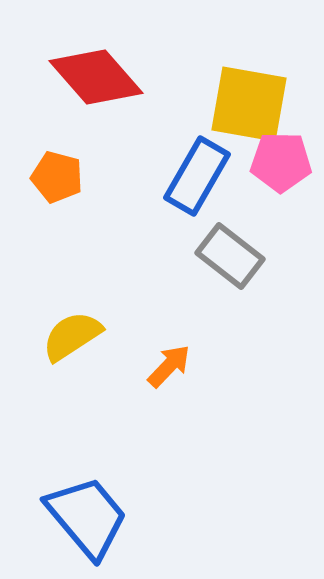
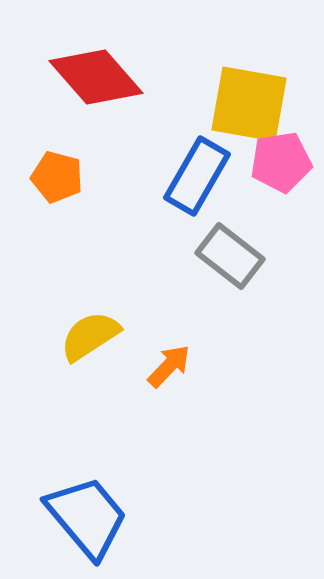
pink pentagon: rotated 10 degrees counterclockwise
yellow semicircle: moved 18 px right
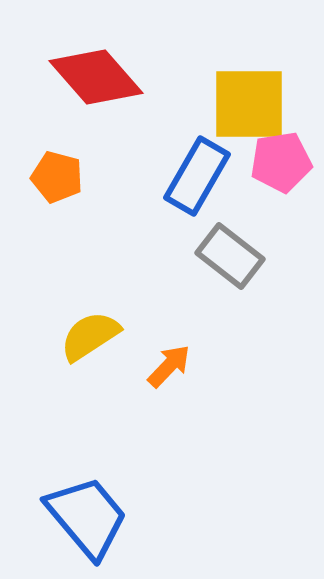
yellow square: rotated 10 degrees counterclockwise
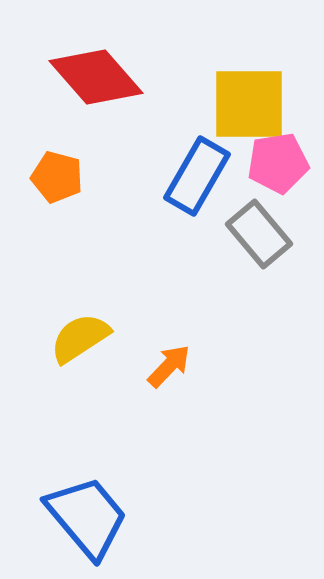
pink pentagon: moved 3 px left, 1 px down
gray rectangle: moved 29 px right, 22 px up; rotated 12 degrees clockwise
yellow semicircle: moved 10 px left, 2 px down
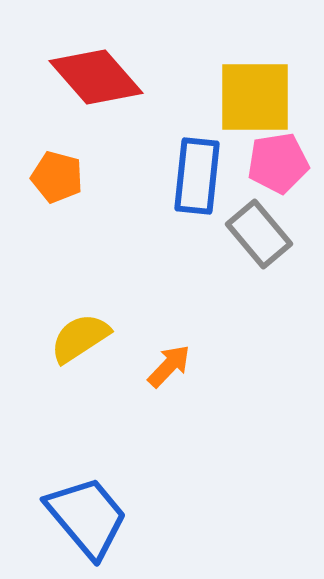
yellow square: moved 6 px right, 7 px up
blue rectangle: rotated 24 degrees counterclockwise
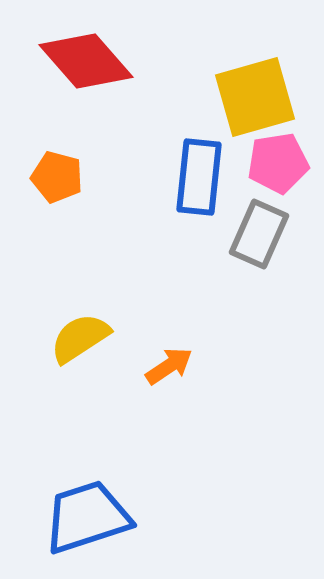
red diamond: moved 10 px left, 16 px up
yellow square: rotated 16 degrees counterclockwise
blue rectangle: moved 2 px right, 1 px down
gray rectangle: rotated 64 degrees clockwise
orange arrow: rotated 12 degrees clockwise
blue trapezoid: rotated 68 degrees counterclockwise
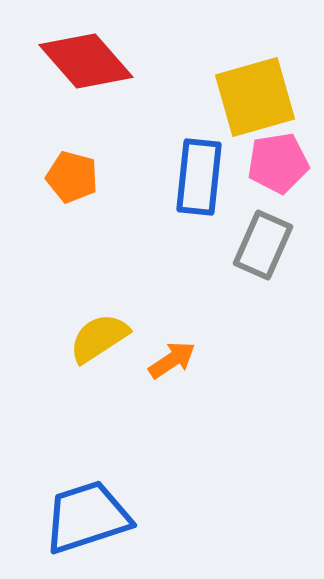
orange pentagon: moved 15 px right
gray rectangle: moved 4 px right, 11 px down
yellow semicircle: moved 19 px right
orange arrow: moved 3 px right, 6 px up
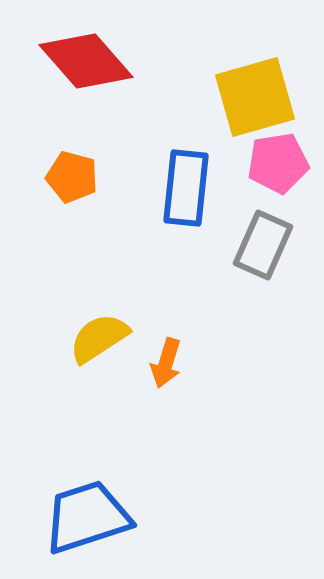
blue rectangle: moved 13 px left, 11 px down
orange arrow: moved 6 px left, 3 px down; rotated 141 degrees clockwise
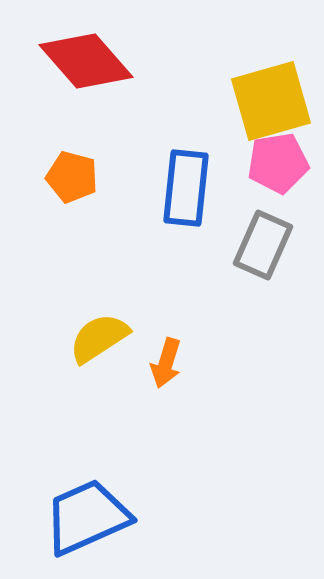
yellow square: moved 16 px right, 4 px down
blue trapezoid: rotated 6 degrees counterclockwise
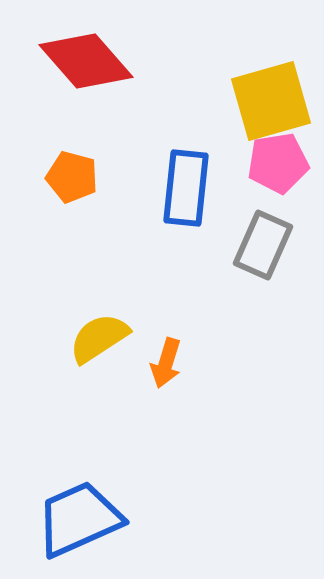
blue trapezoid: moved 8 px left, 2 px down
